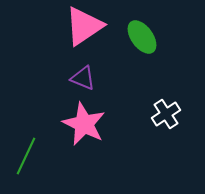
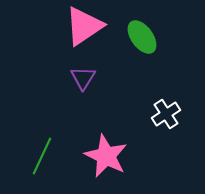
purple triangle: rotated 40 degrees clockwise
pink star: moved 22 px right, 32 px down
green line: moved 16 px right
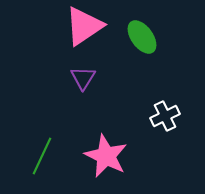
white cross: moved 1 px left, 2 px down; rotated 8 degrees clockwise
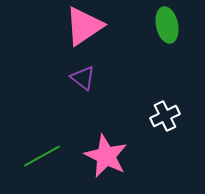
green ellipse: moved 25 px right, 12 px up; rotated 24 degrees clockwise
purple triangle: rotated 24 degrees counterclockwise
green line: rotated 36 degrees clockwise
